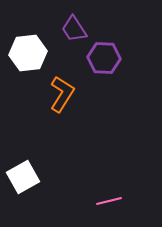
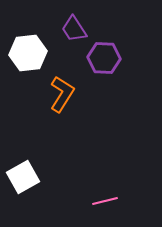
pink line: moved 4 px left
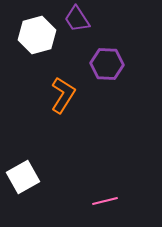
purple trapezoid: moved 3 px right, 10 px up
white hexagon: moved 9 px right, 18 px up; rotated 9 degrees counterclockwise
purple hexagon: moved 3 px right, 6 px down
orange L-shape: moved 1 px right, 1 px down
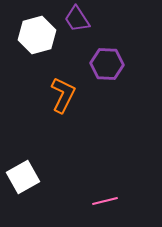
orange L-shape: rotated 6 degrees counterclockwise
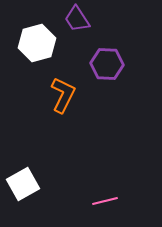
white hexagon: moved 8 px down
white square: moved 7 px down
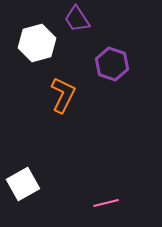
purple hexagon: moved 5 px right; rotated 16 degrees clockwise
pink line: moved 1 px right, 2 px down
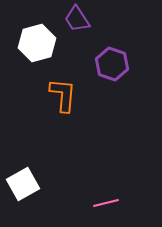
orange L-shape: rotated 21 degrees counterclockwise
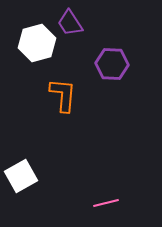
purple trapezoid: moved 7 px left, 4 px down
purple hexagon: rotated 16 degrees counterclockwise
white square: moved 2 px left, 8 px up
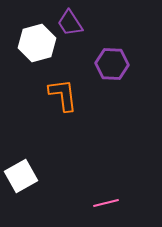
orange L-shape: rotated 12 degrees counterclockwise
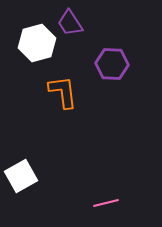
orange L-shape: moved 3 px up
